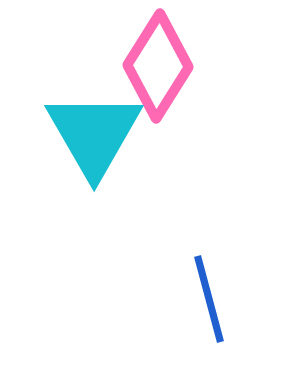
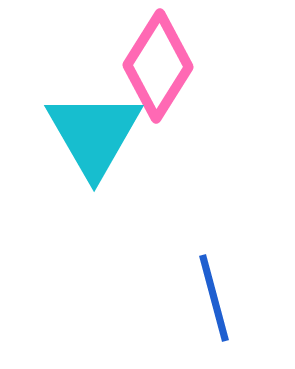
blue line: moved 5 px right, 1 px up
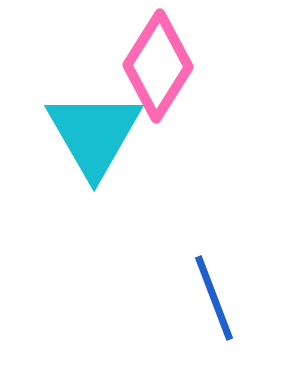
blue line: rotated 6 degrees counterclockwise
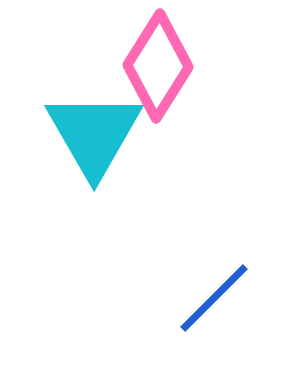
blue line: rotated 66 degrees clockwise
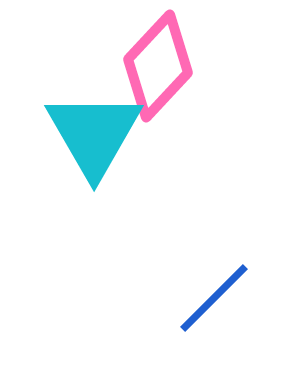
pink diamond: rotated 11 degrees clockwise
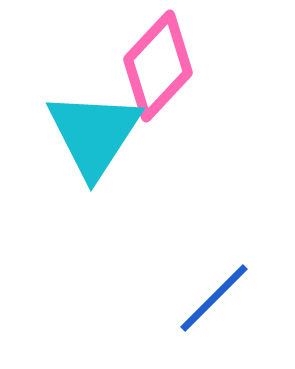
cyan triangle: rotated 3 degrees clockwise
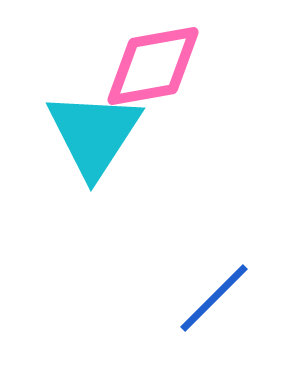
pink diamond: moved 5 px left; rotated 37 degrees clockwise
